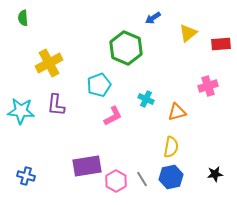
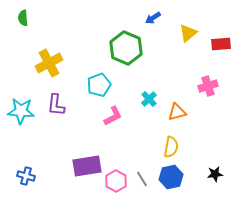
cyan cross: moved 3 px right; rotated 21 degrees clockwise
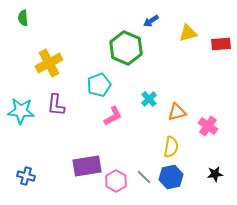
blue arrow: moved 2 px left, 3 px down
yellow triangle: rotated 24 degrees clockwise
pink cross: moved 40 px down; rotated 36 degrees counterclockwise
gray line: moved 2 px right, 2 px up; rotated 14 degrees counterclockwise
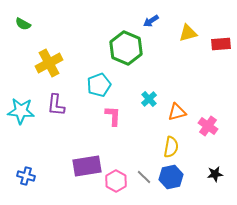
green semicircle: moved 6 px down; rotated 56 degrees counterclockwise
pink L-shape: rotated 60 degrees counterclockwise
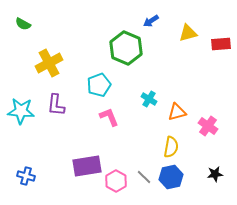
cyan cross: rotated 14 degrees counterclockwise
pink L-shape: moved 4 px left, 1 px down; rotated 25 degrees counterclockwise
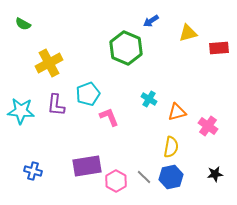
red rectangle: moved 2 px left, 4 px down
cyan pentagon: moved 11 px left, 9 px down
blue cross: moved 7 px right, 5 px up
